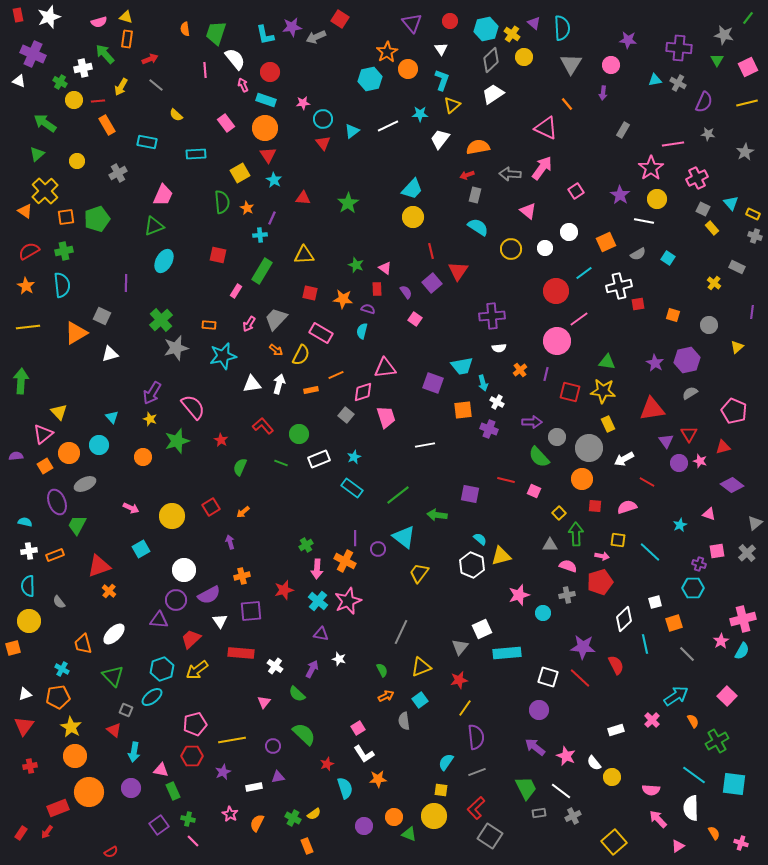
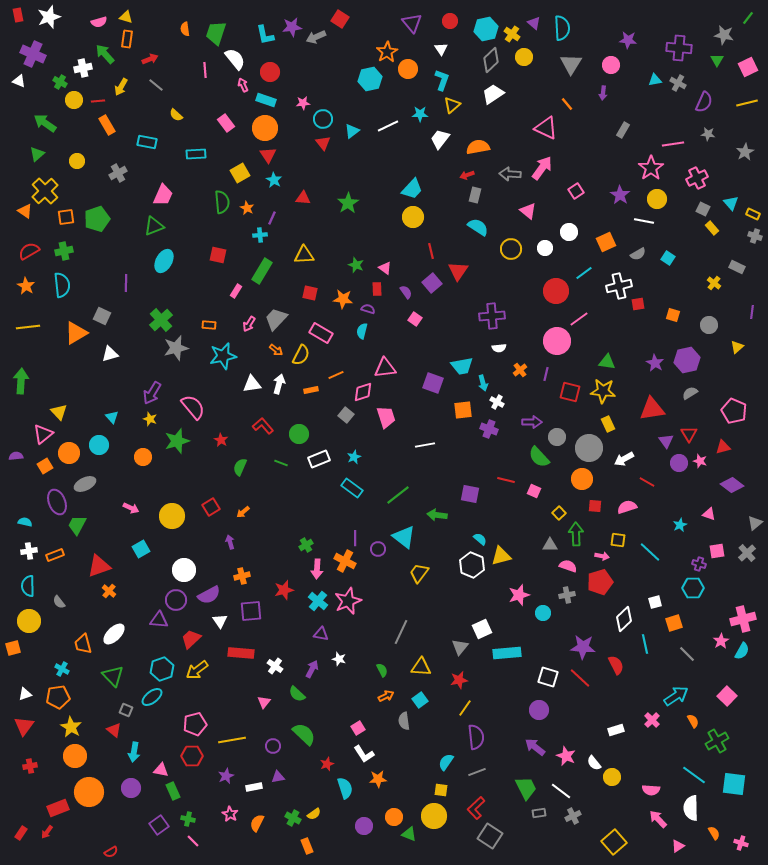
yellow triangle at (421, 667): rotated 25 degrees clockwise
purple star at (223, 772): moved 3 px right, 4 px down
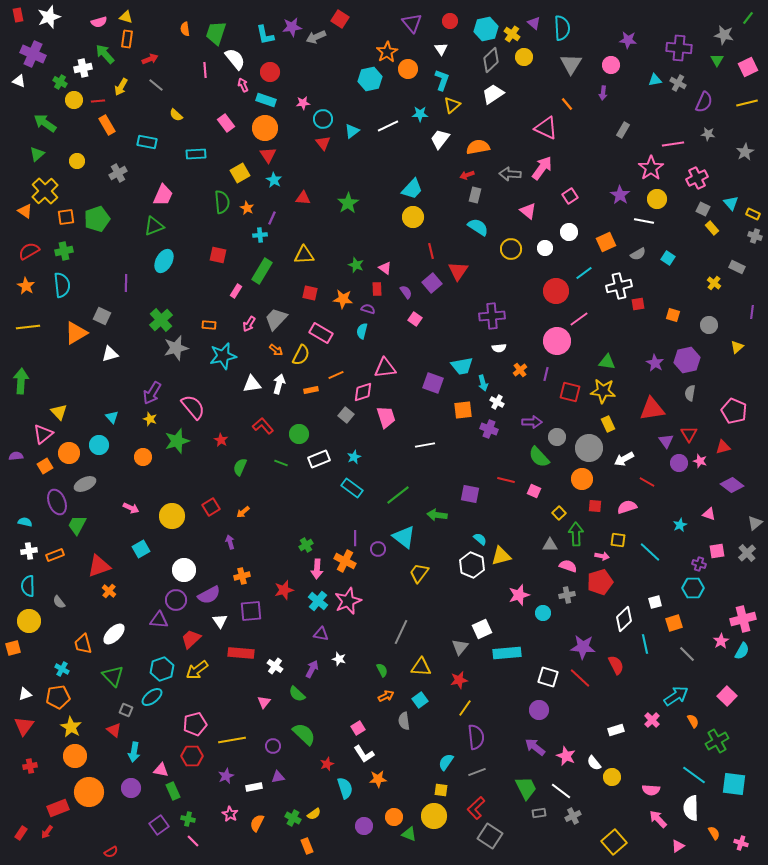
pink square at (576, 191): moved 6 px left, 5 px down
gray semicircle at (690, 393): rotated 49 degrees counterclockwise
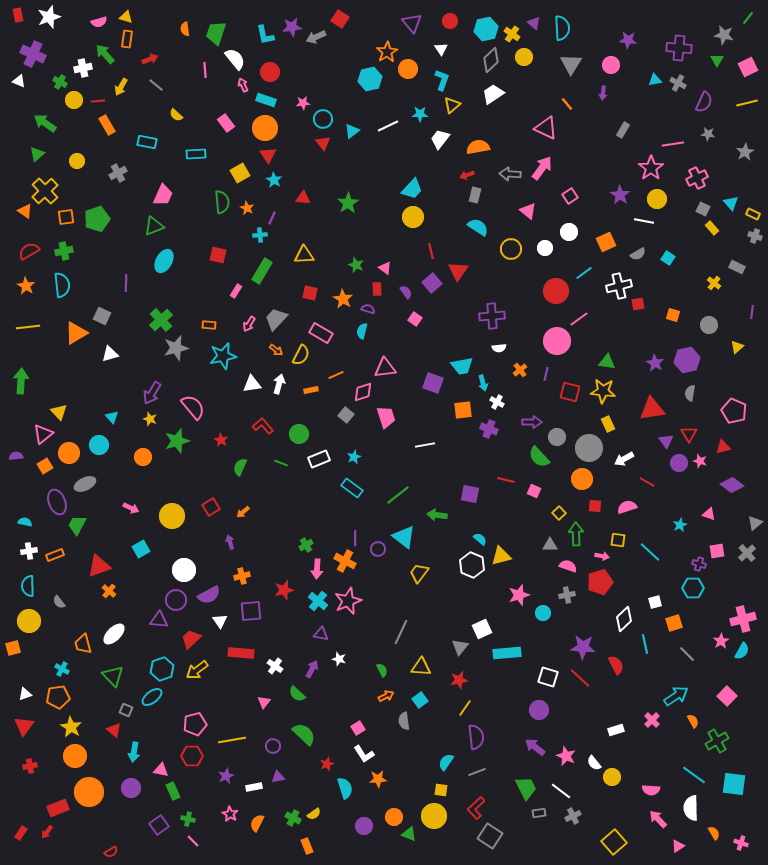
orange star at (343, 299): rotated 24 degrees clockwise
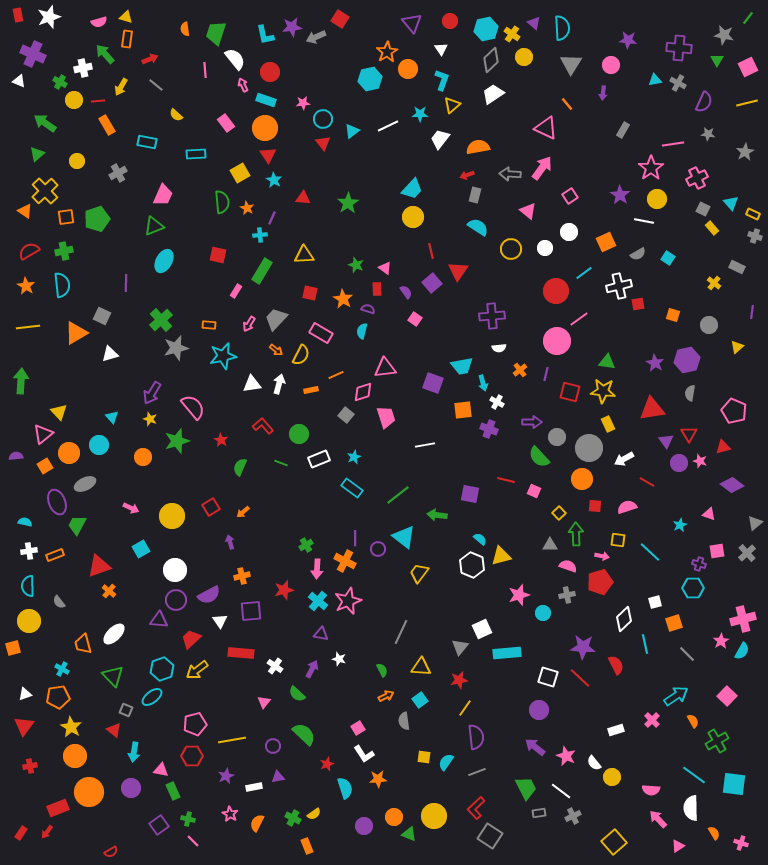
white circle at (184, 570): moved 9 px left
yellow square at (441, 790): moved 17 px left, 33 px up
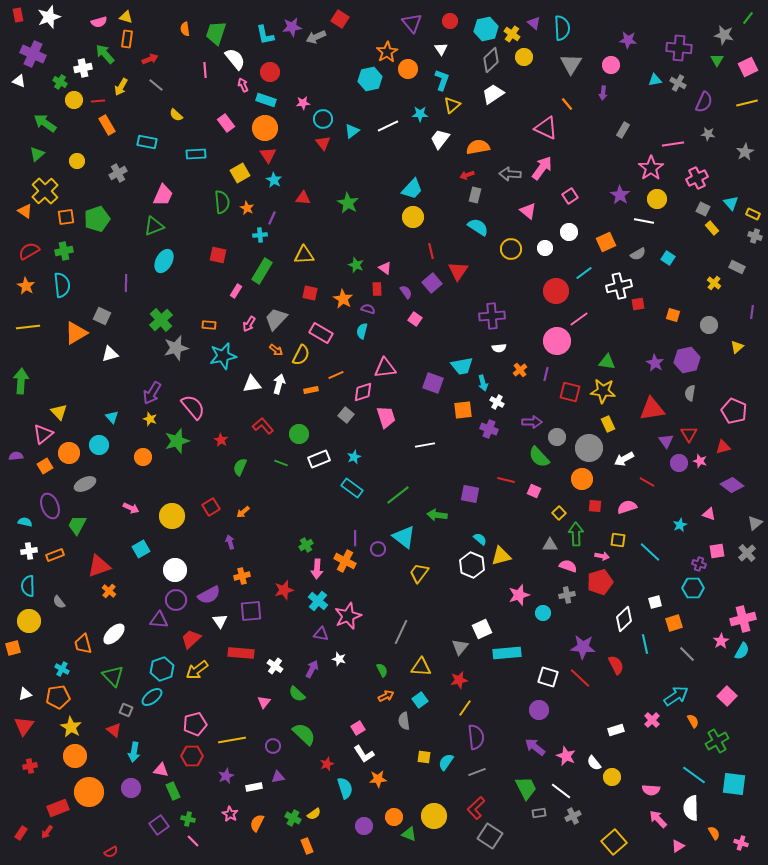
green star at (348, 203): rotated 10 degrees counterclockwise
purple ellipse at (57, 502): moved 7 px left, 4 px down
pink star at (348, 601): moved 15 px down
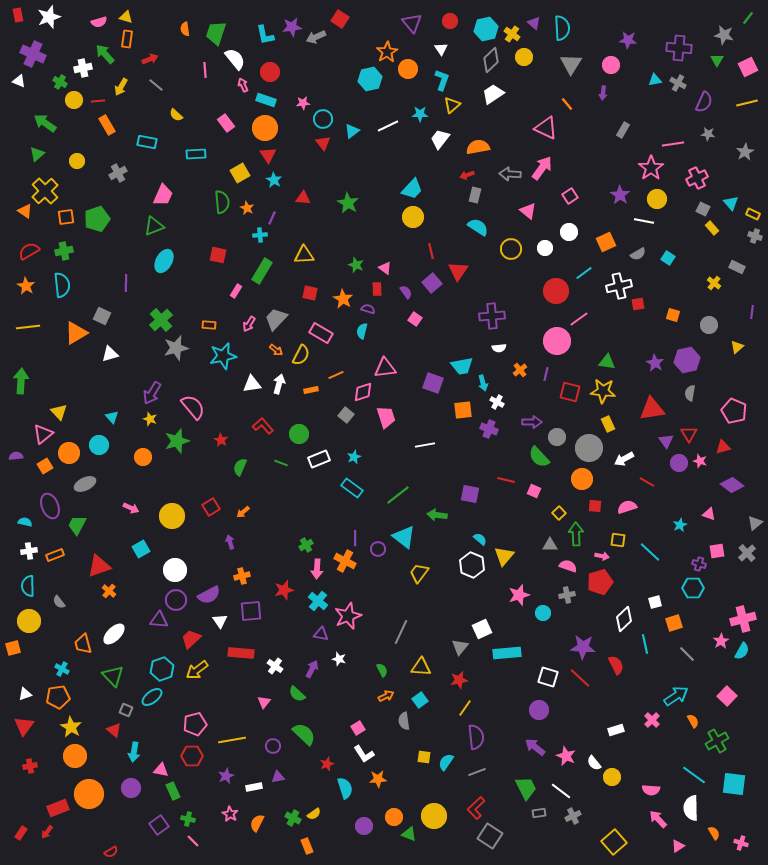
yellow triangle at (501, 556): moved 3 px right; rotated 35 degrees counterclockwise
orange circle at (89, 792): moved 2 px down
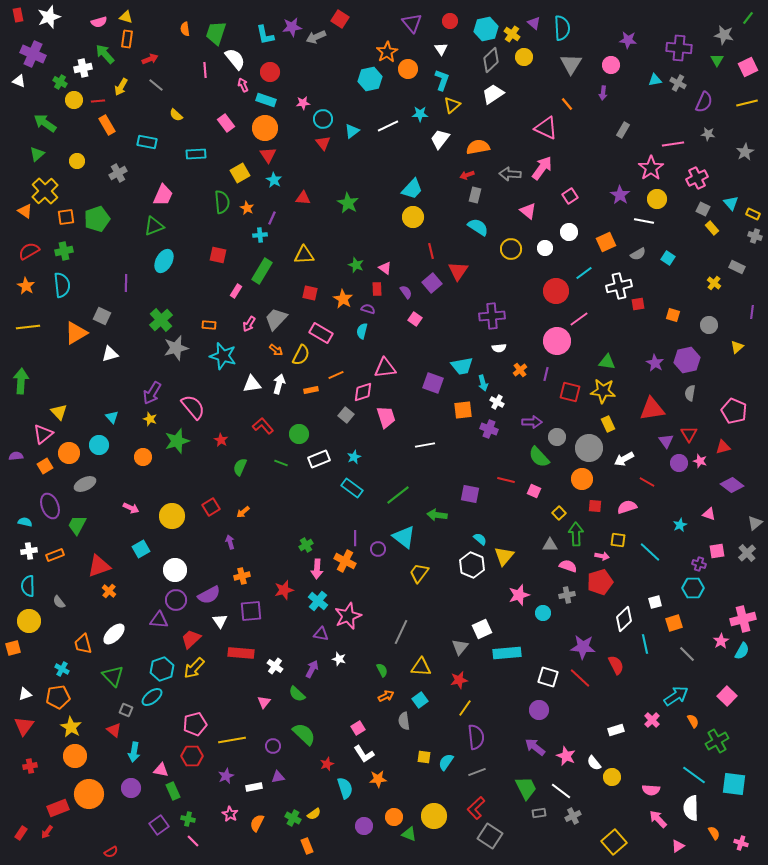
cyan star at (223, 356): rotated 28 degrees clockwise
yellow arrow at (197, 670): moved 3 px left, 2 px up; rotated 10 degrees counterclockwise
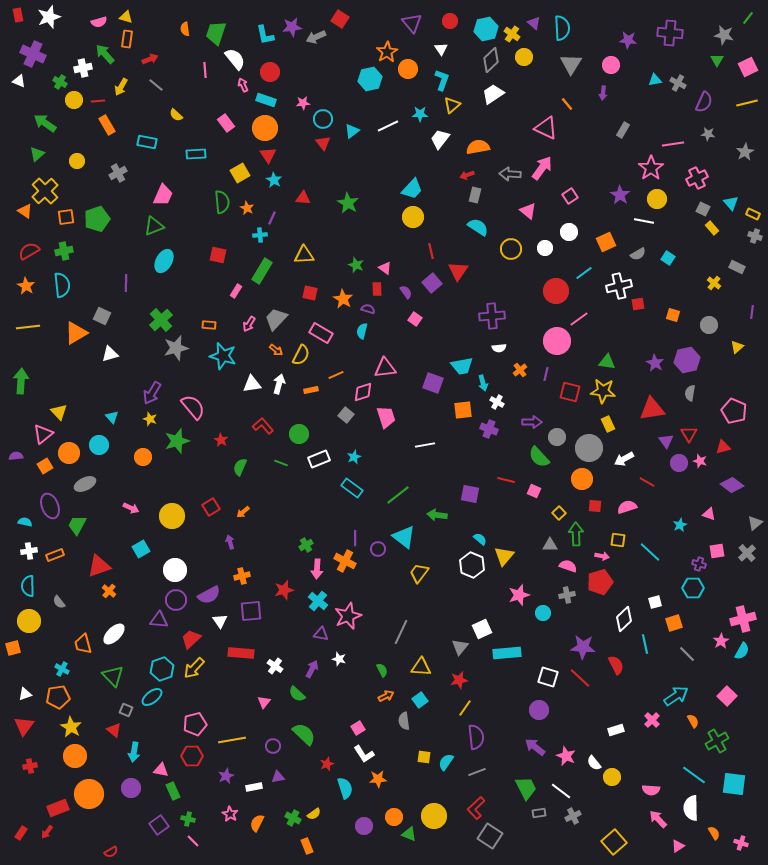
purple cross at (679, 48): moved 9 px left, 15 px up
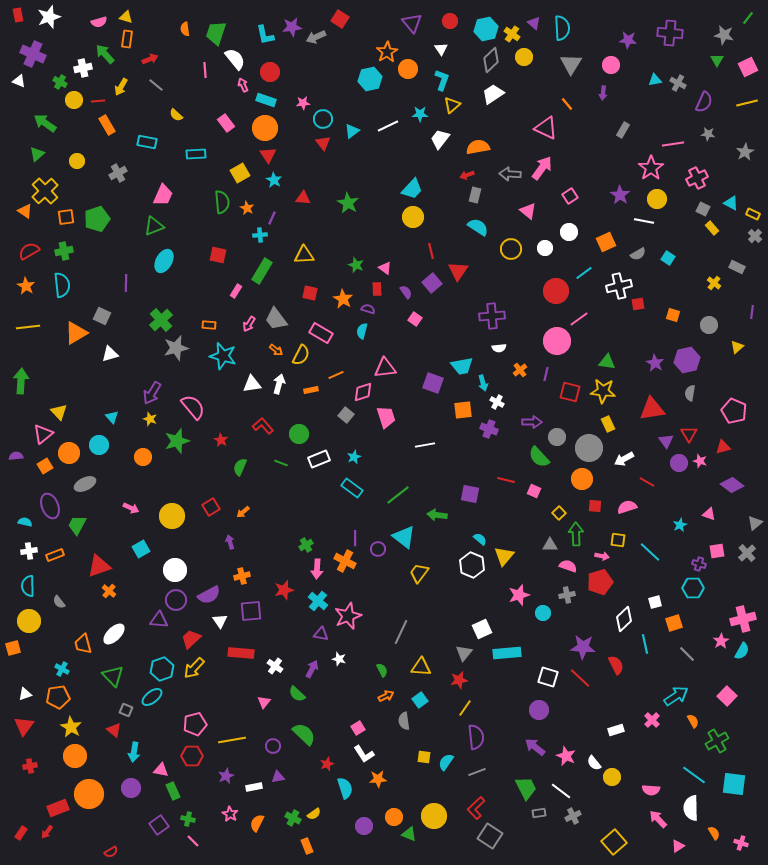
cyan triangle at (731, 203): rotated 21 degrees counterclockwise
gray cross at (755, 236): rotated 24 degrees clockwise
gray trapezoid at (276, 319): rotated 80 degrees counterclockwise
gray triangle at (460, 647): moved 4 px right, 6 px down
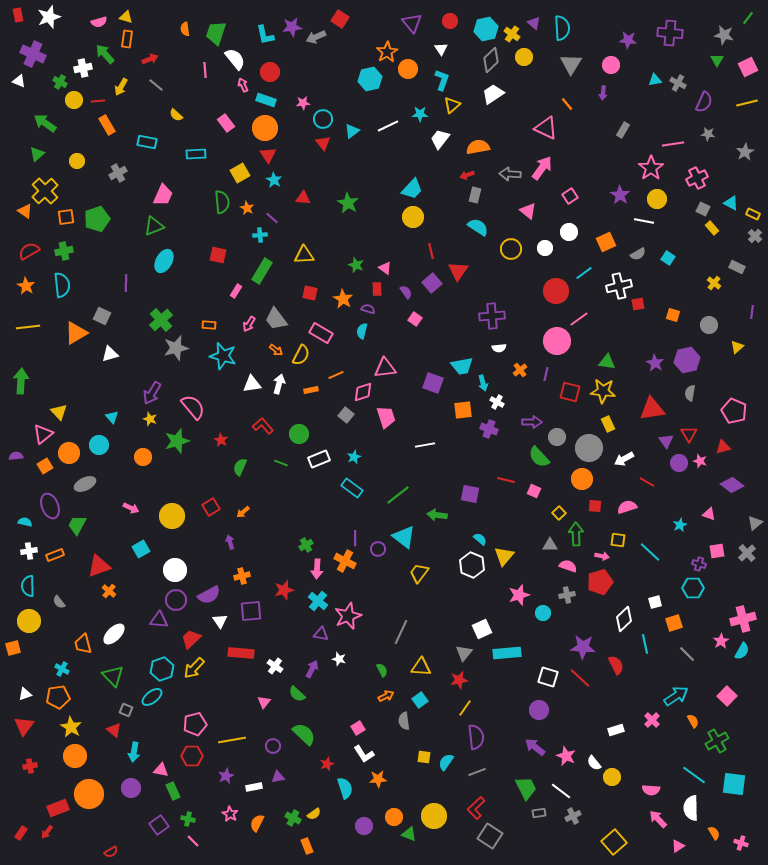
purple line at (272, 218): rotated 72 degrees counterclockwise
